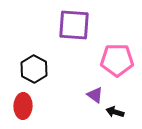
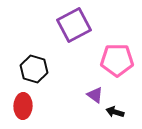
purple square: rotated 32 degrees counterclockwise
black hexagon: rotated 12 degrees counterclockwise
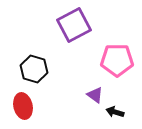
red ellipse: rotated 15 degrees counterclockwise
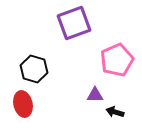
purple square: moved 2 px up; rotated 8 degrees clockwise
pink pentagon: rotated 24 degrees counterclockwise
purple triangle: rotated 36 degrees counterclockwise
red ellipse: moved 2 px up
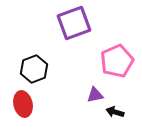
pink pentagon: moved 1 px down
black hexagon: rotated 24 degrees clockwise
purple triangle: rotated 12 degrees counterclockwise
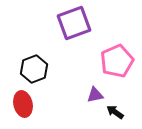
black arrow: rotated 18 degrees clockwise
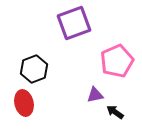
red ellipse: moved 1 px right, 1 px up
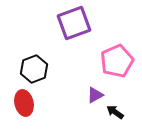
purple triangle: rotated 18 degrees counterclockwise
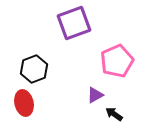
black arrow: moved 1 px left, 2 px down
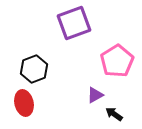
pink pentagon: rotated 8 degrees counterclockwise
